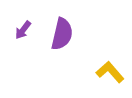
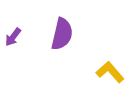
purple arrow: moved 10 px left, 7 px down
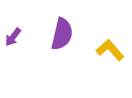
yellow L-shape: moved 22 px up
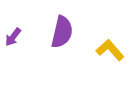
purple semicircle: moved 2 px up
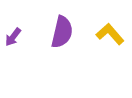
yellow L-shape: moved 16 px up
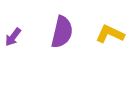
yellow L-shape: rotated 24 degrees counterclockwise
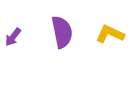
purple semicircle: rotated 24 degrees counterclockwise
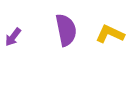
purple semicircle: moved 4 px right, 2 px up
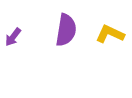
purple semicircle: rotated 20 degrees clockwise
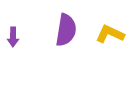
purple arrow: rotated 36 degrees counterclockwise
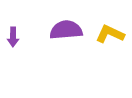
purple semicircle: rotated 104 degrees counterclockwise
